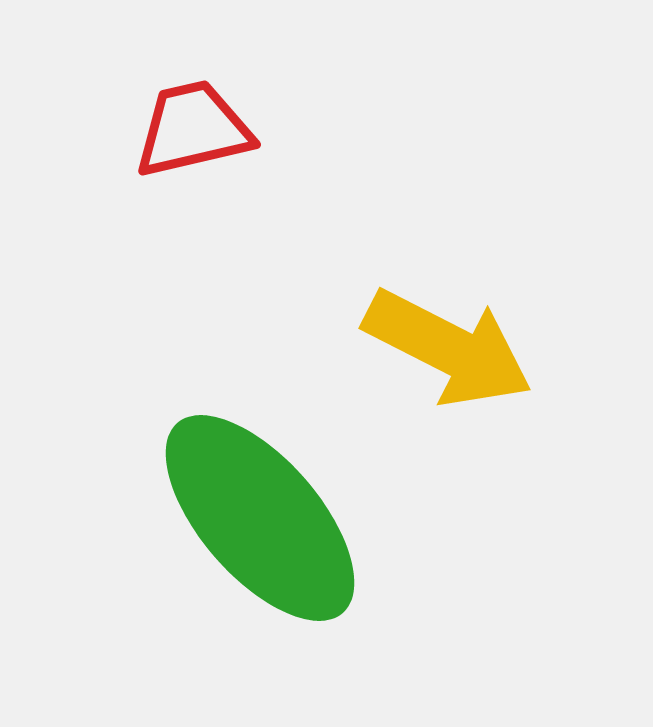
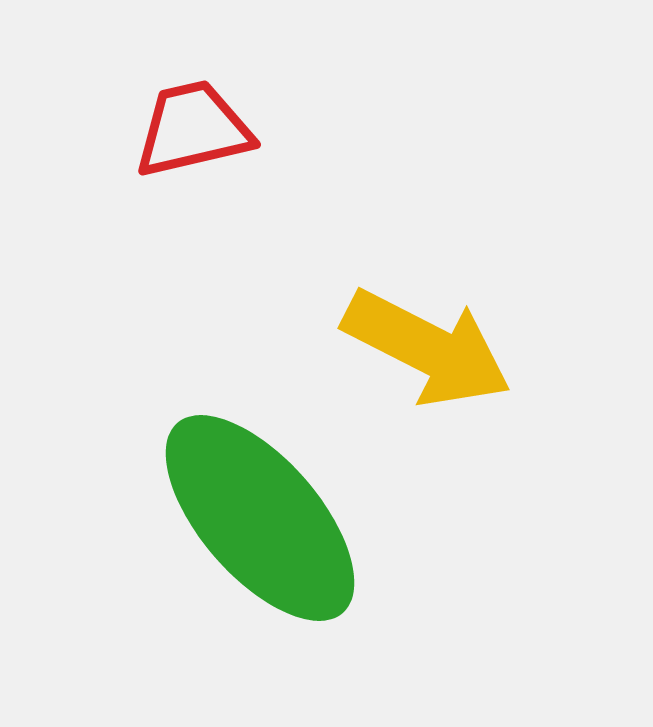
yellow arrow: moved 21 px left
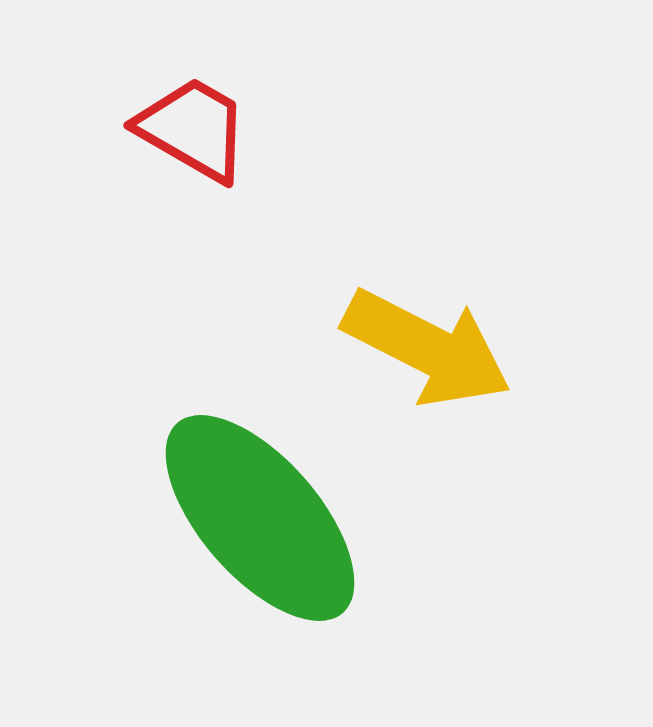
red trapezoid: rotated 43 degrees clockwise
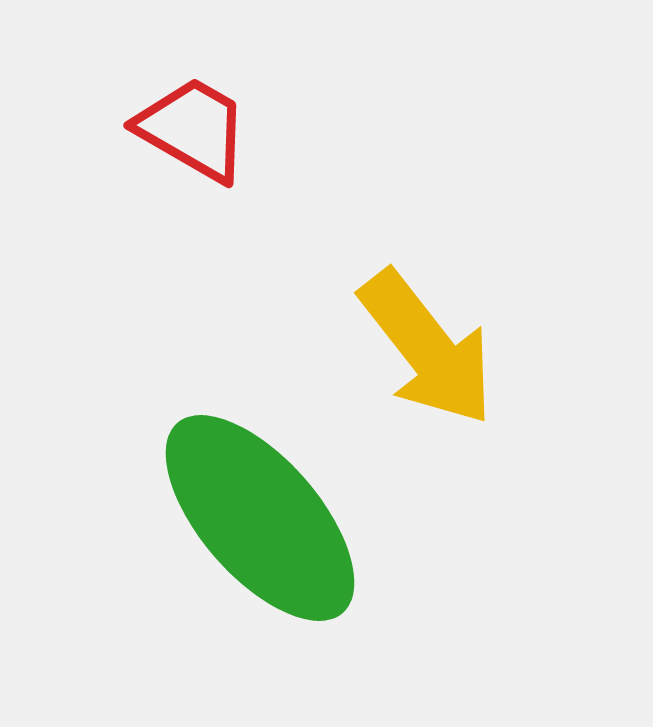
yellow arrow: rotated 25 degrees clockwise
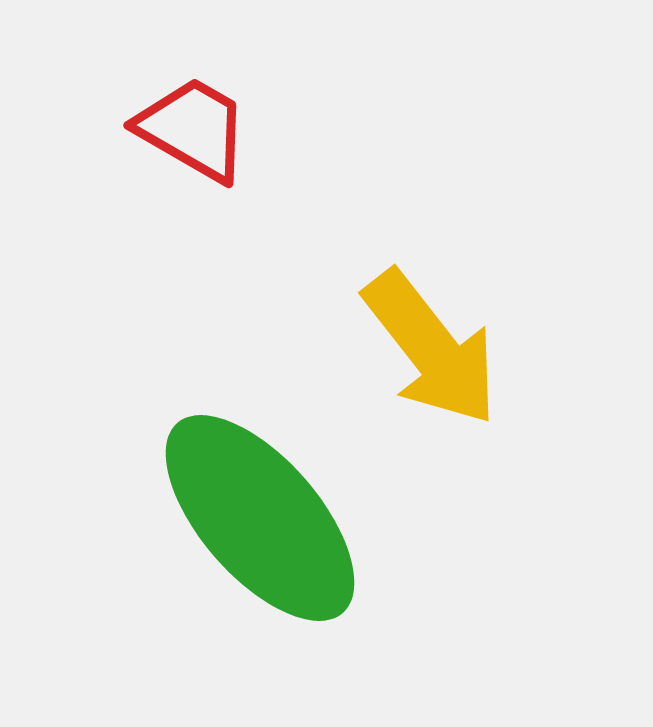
yellow arrow: moved 4 px right
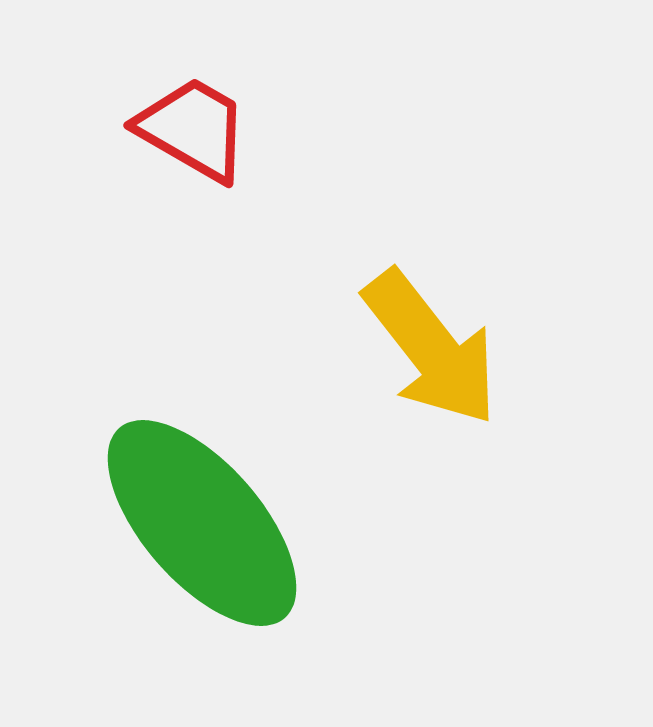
green ellipse: moved 58 px left, 5 px down
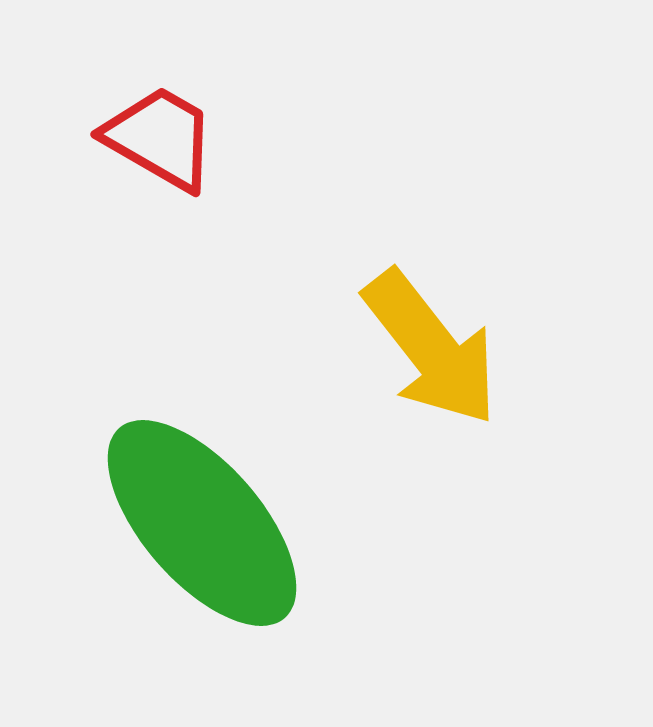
red trapezoid: moved 33 px left, 9 px down
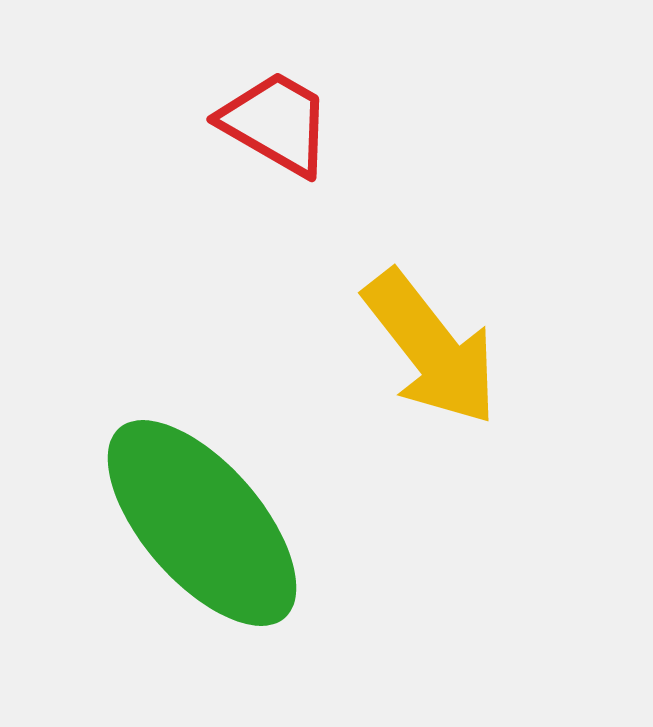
red trapezoid: moved 116 px right, 15 px up
